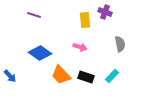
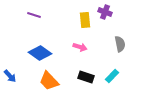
orange trapezoid: moved 12 px left, 6 px down
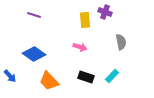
gray semicircle: moved 1 px right, 2 px up
blue diamond: moved 6 px left, 1 px down
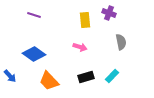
purple cross: moved 4 px right, 1 px down
black rectangle: rotated 35 degrees counterclockwise
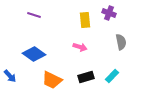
orange trapezoid: moved 3 px right, 1 px up; rotated 20 degrees counterclockwise
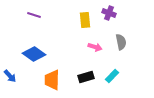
pink arrow: moved 15 px right
orange trapezoid: rotated 65 degrees clockwise
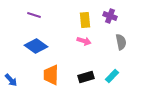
purple cross: moved 1 px right, 3 px down
pink arrow: moved 11 px left, 6 px up
blue diamond: moved 2 px right, 8 px up
blue arrow: moved 1 px right, 4 px down
orange trapezoid: moved 1 px left, 5 px up
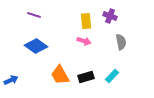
yellow rectangle: moved 1 px right, 1 px down
orange trapezoid: moved 9 px right; rotated 30 degrees counterclockwise
blue arrow: rotated 72 degrees counterclockwise
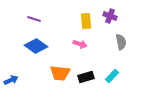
purple line: moved 4 px down
pink arrow: moved 4 px left, 3 px down
orange trapezoid: moved 2 px up; rotated 55 degrees counterclockwise
